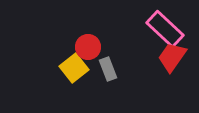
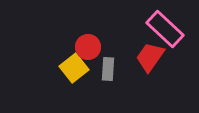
red trapezoid: moved 22 px left
gray rectangle: rotated 25 degrees clockwise
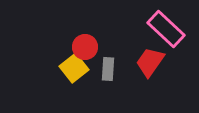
pink rectangle: moved 1 px right
red circle: moved 3 px left
red trapezoid: moved 5 px down
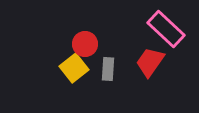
red circle: moved 3 px up
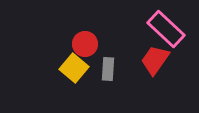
red trapezoid: moved 5 px right, 2 px up
yellow square: rotated 12 degrees counterclockwise
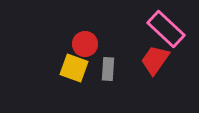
yellow square: rotated 20 degrees counterclockwise
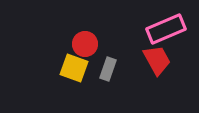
pink rectangle: rotated 66 degrees counterclockwise
red trapezoid: moved 2 px right; rotated 116 degrees clockwise
gray rectangle: rotated 15 degrees clockwise
